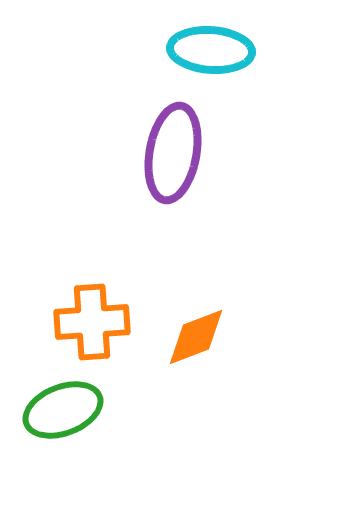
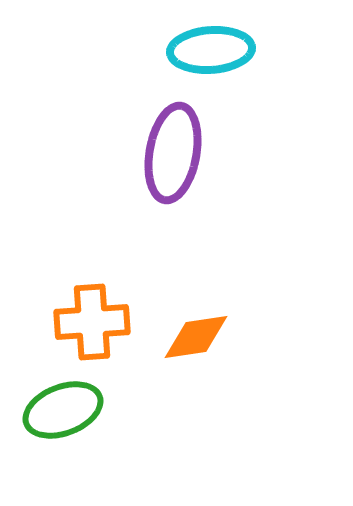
cyan ellipse: rotated 8 degrees counterclockwise
orange diamond: rotated 12 degrees clockwise
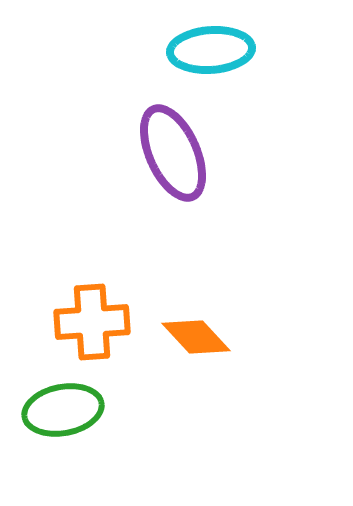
purple ellipse: rotated 34 degrees counterclockwise
orange diamond: rotated 56 degrees clockwise
green ellipse: rotated 10 degrees clockwise
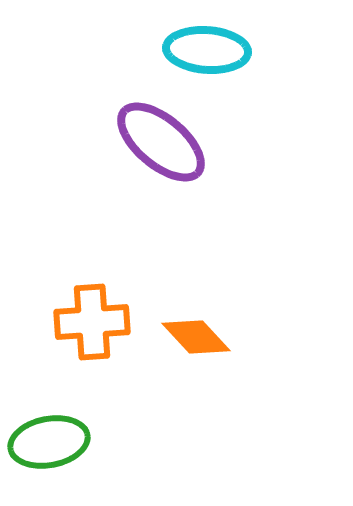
cyan ellipse: moved 4 px left; rotated 8 degrees clockwise
purple ellipse: moved 12 px left, 11 px up; rotated 26 degrees counterclockwise
green ellipse: moved 14 px left, 32 px down
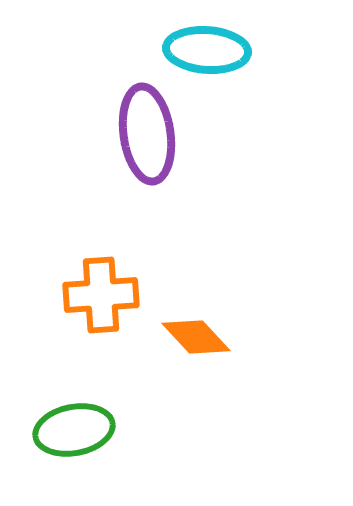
purple ellipse: moved 14 px left, 8 px up; rotated 42 degrees clockwise
orange cross: moved 9 px right, 27 px up
green ellipse: moved 25 px right, 12 px up
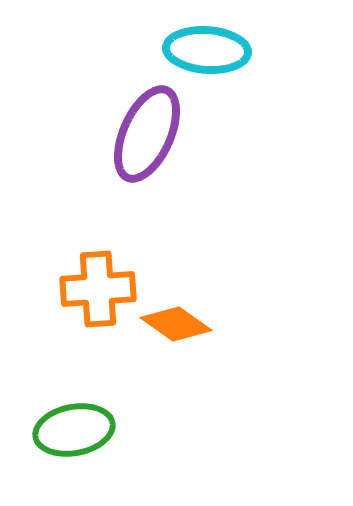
purple ellipse: rotated 32 degrees clockwise
orange cross: moved 3 px left, 6 px up
orange diamond: moved 20 px left, 13 px up; rotated 12 degrees counterclockwise
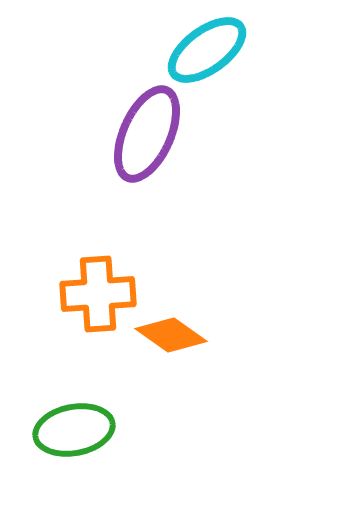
cyan ellipse: rotated 40 degrees counterclockwise
orange cross: moved 5 px down
orange diamond: moved 5 px left, 11 px down
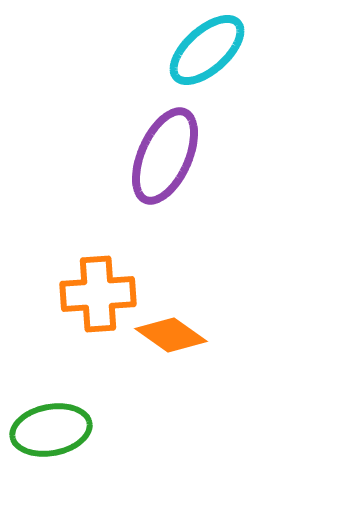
cyan ellipse: rotated 6 degrees counterclockwise
purple ellipse: moved 18 px right, 22 px down
green ellipse: moved 23 px left
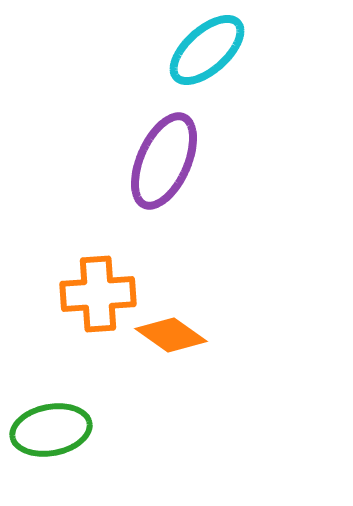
purple ellipse: moved 1 px left, 5 px down
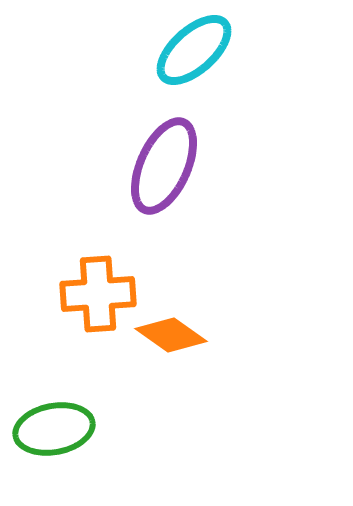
cyan ellipse: moved 13 px left
purple ellipse: moved 5 px down
green ellipse: moved 3 px right, 1 px up
